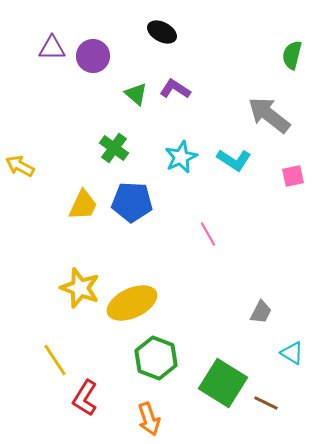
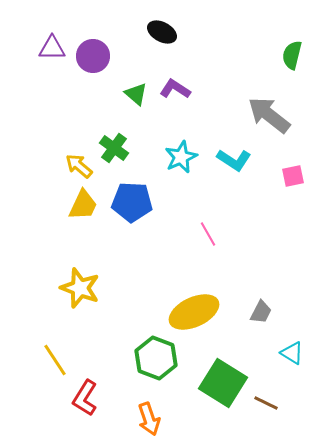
yellow arrow: moved 59 px right; rotated 12 degrees clockwise
yellow ellipse: moved 62 px right, 9 px down
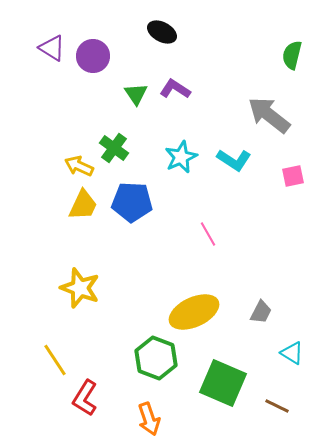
purple triangle: rotated 32 degrees clockwise
green triangle: rotated 15 degrees clockwise
yellow arrow: rotated 16 degrees counterclockwise
green square: rotated 9 degrees counterclockwise
brown line: moved 11 px right, 3 px down
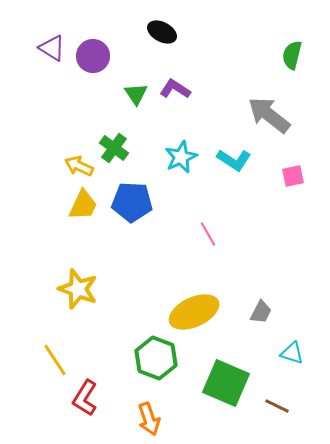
yellow star: moved 2 px left, 1 px down
cyan triangle: rotated 15 degrees counterclockwise
green square: moved 3 px right
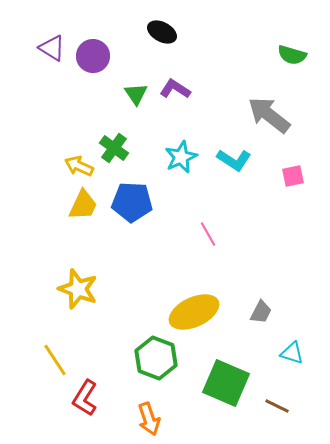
green semicircle: rotated 88 degrees counterclockwise
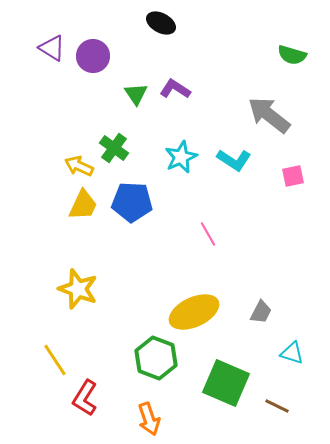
black ellipse: moved 1 px left, 9 px up
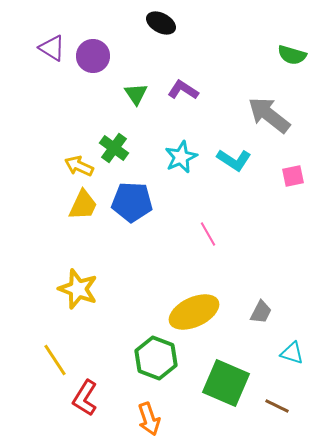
purple L-shape: moved 8 px right, 1 px down
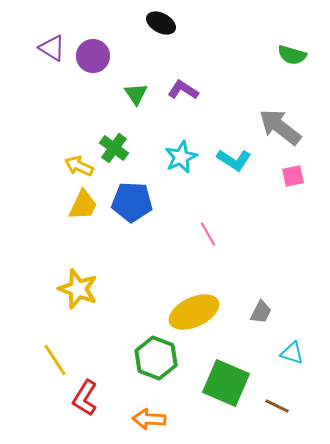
gray arrow: moved 11 px right, 12 px down
orange arrow: rotated 112 degrees clockwise
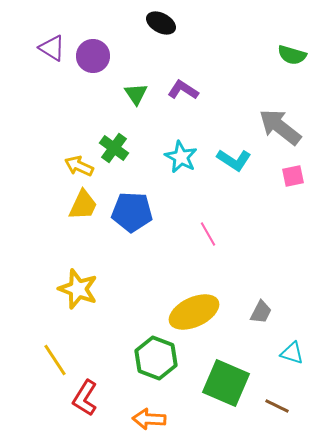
cyan star: rotated 20 degrees counterclockwise
blue pentagon: moved 10 px down
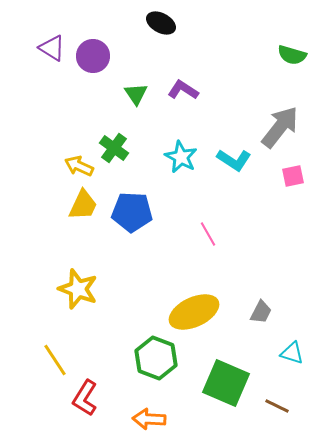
gray arrow: rotated 90 degrees clockwise
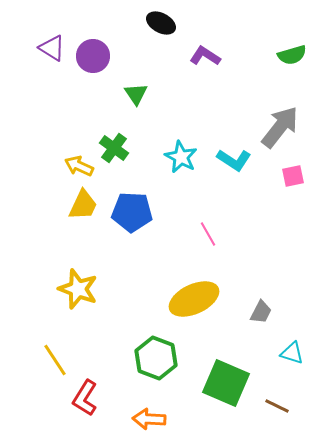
green semicircle: rotated 32 degrees counterclockwise
purple L-shape: moved 22 px right, 34 px up
yellow ellipse: moved 13 px up
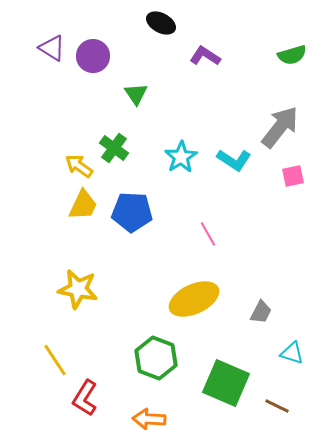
cyan star: rotated 12 degrees clockwise
yellow arrow: rotated 12 degrees clockwise
yellow star: rotated 9 degrees counterclockwise
